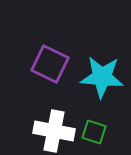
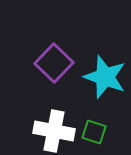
purple square: moved 4 px right, 1 px up; rotated 18 degrees clockwise
cyan star: moved 3 px right; rotated 15 degrees clockwise
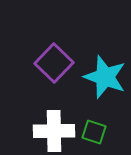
white cross: rotated 12 degrees counterclockwise
